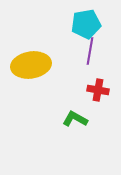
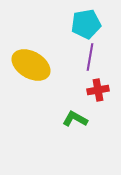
purple line: moved 6 px down
yellow ellipse: rotated 39 degrees clockwise
red cross: rotated 20 degrees counterclockwise
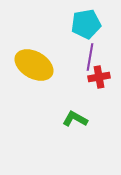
yellow ellipse: moved 3 px right
red cross: moved 1 px right, 13 px up
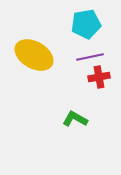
purple line: rotated 68 degrees clockwise
yellow ellipse: moved 10 px up
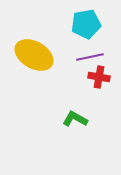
red cross: rotated 20 degrees clockwise
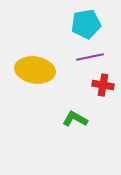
yellow ellipse: moved 1 px right, 15 px down; rotated 21 degrees counterclockwise
red cross: moved 4 px right, 8 px down
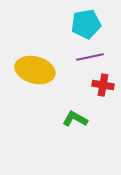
yellow ellipse: rotated 6 degrees clockwise
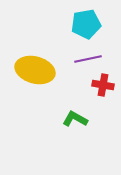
purple line: moved 2 px left, 2 px down
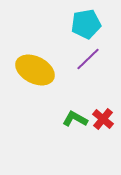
purple line: rotated 32 degrees counterclockwise
yellow ellipse: rotated 12 degrees clockwise
red cross: moved 34 px down; rotated 30 degrees clockwise
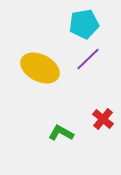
cyan pentagon: moved 2 px left
yellow ellipse: moved 5 px right, 2 px up
green L-shape: moved 14 px left, 14 px down
